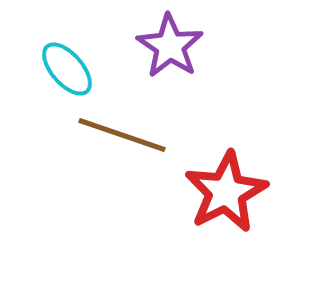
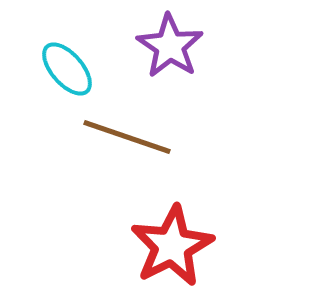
brown line: moved 5 px right, 2 px down
red star: moved 54 px left, 54 px down
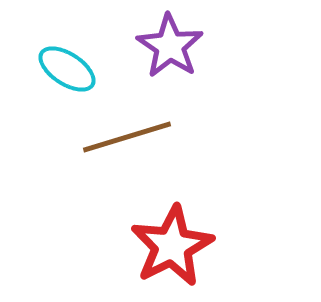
cyan ellipse: rotated 16 degrees counterclockwise
brown line: rotated 36 degrees counterclockwise
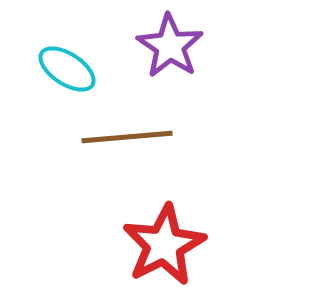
brown line: rotated 12 degrees clockwise
red star: moved 8 px left, 1 px up
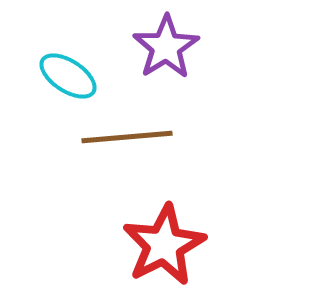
purple star: moved 4 px left, 1 px down; rotated 6 degrees clockwise
cyan ellipse: moved 1 px right, 7 px down
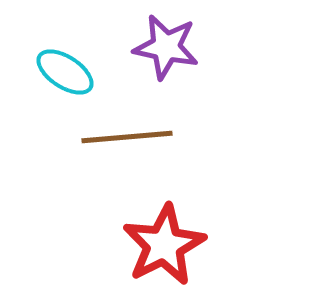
purple star: rotated 28 degrees counterclockwise
cyan ellipse: moved 3 px left, 4 px up
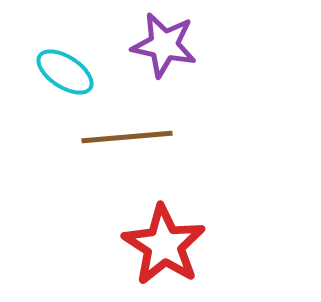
purple star: moved 2 px left, 2 px up
red star: rotated 12 degrees counterclockwise
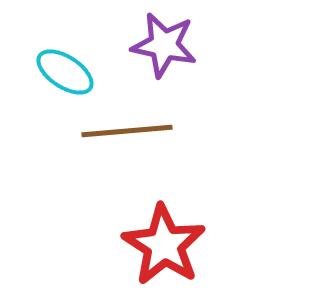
brown line: moved 6 px up
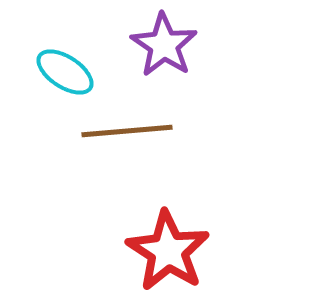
purple star: rotated 22 degrees clockwise
red star: moved 4 px right, 6 px down
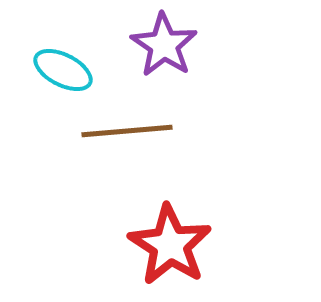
cyan ellipse: moved 2 px left, 2 px up; rotated 6 degrees counterclockwise
red star: moved 2 px right, 6 px up
